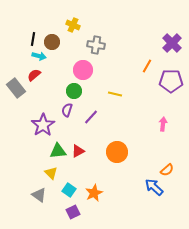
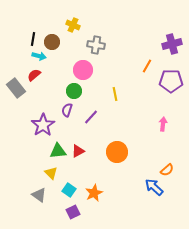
purple cross: moved 1 px down; rotated 30 degrees clockwise
yellow line: rotated 64 degrees clockwise
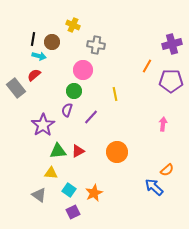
yellow triangle: rotated 40 degrees counterclockwise
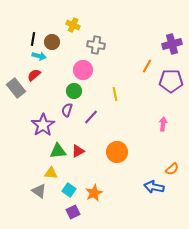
orange semicircle: moved 5 px right, 1 px up
blue arrow: rotated 30 degrees counterclockwise
gray triangle: moved 4 px up
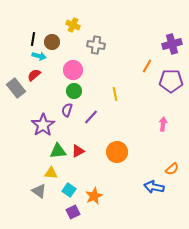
pink circle: moved 10 px left
orange star: moved 3 px down
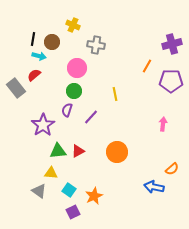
pink circle: moved 4 px right, 2 px up
